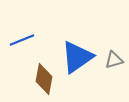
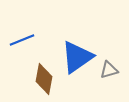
gray triangle: moved 5 px left, 10 px down
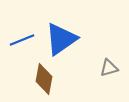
blue triangle: moved 16 px left, 18 px up
gray triangle: moved 2 px up
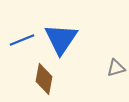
blue triangle: rotated 21 degrees counterclockwise
gray triangle: moved 7 px right
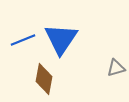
blue line: moved 1 px right
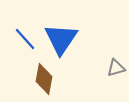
blue line: moved 2 px right, 1 px up; rotated 70 degrees clockwise
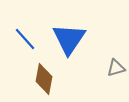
blue triangle: moved 8 px right
